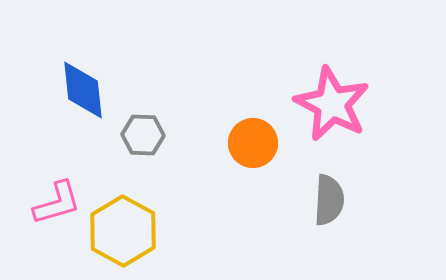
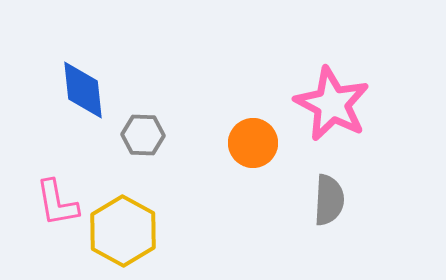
pink L-shape: rotated 96 degrees clockwise
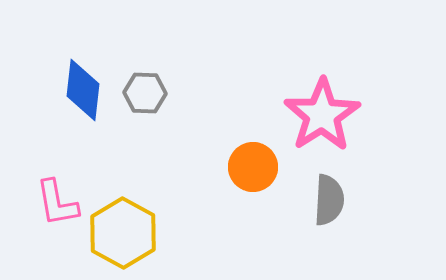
blue diamond: rotated 12 degrees clockwise
pink star: moved 10 px left, 11 px down; rotated 12 degrees clockwise
gray hexagon: moved 2 px right, 42 px up
orange circle: moved 24 px down
yellow hexagon: moved 2 px down
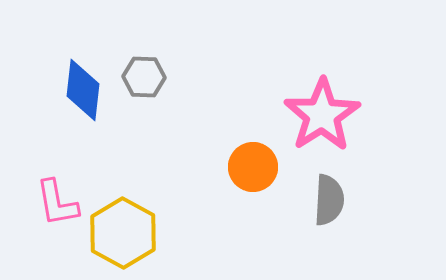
gray hexagon: moved 1 px left, 16 px up
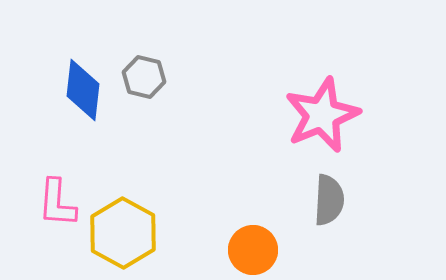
gray hexagon: rotated 12 degrees clockwise
pink star: rotated 10 degrees clockwise
orange circle: moved 83 px down
pink L-shape: rotated 14 degrees clockwise
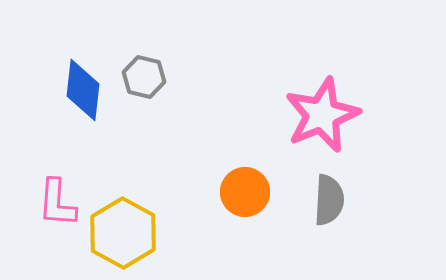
orange circle: moved 8 px left, 58 px up
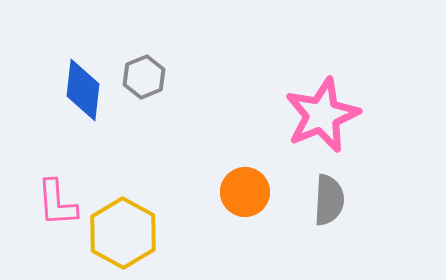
gray hexagon: rotated 24 degrees clockwise
pink L-shape: rotated 8 degrees counterclockwise
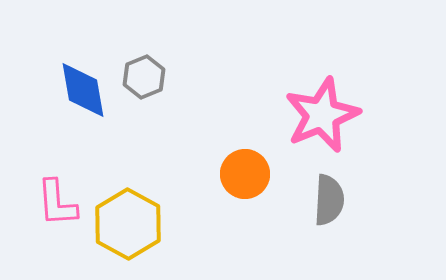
blue diamond: rotated 16 degrees counterclockwise
orange circle: moved 18 px up
yellow hexagon: moved 5 px right, 9 px up
